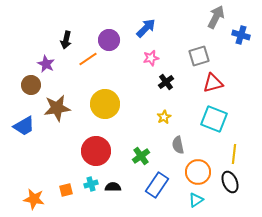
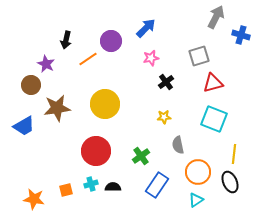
purple circle: moved 2 px right, 1 px down
yellow star: rotated 24 degrees clockwise
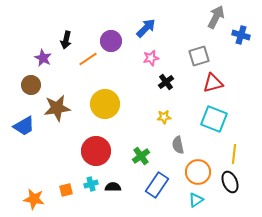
purple star: moved 3 px left, 6 px up
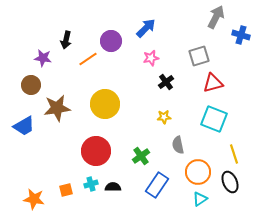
purple star: rotated 18 degrees counterclockwise
yellow line: rotated 24 degrees counterclockwise
cyan triangle: moved 4 px right, 1 px up
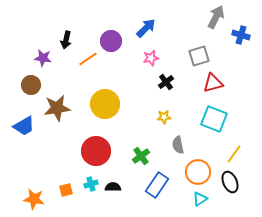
yellow line: rotated 54 degrees clockwise
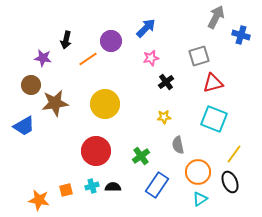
brown star: moved 2 px left, 5 px up
cyan cross: moved 1 px right, 2 px down
orange star: moved 5 px right, 1 px down
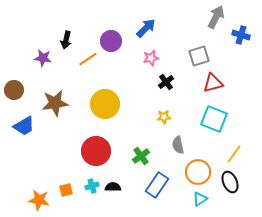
brown circle: moved 17 px left, 5 px down
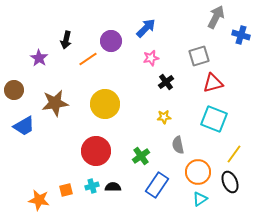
purple star: moved 4 px left; rotated 24 degrees clockwise
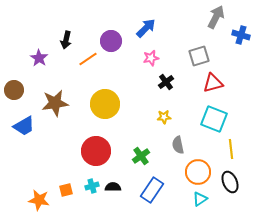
yellow line: moved 3 px left, 5 px up; rotated 42 degrees counterclockwise
blue rectangle: moved 5 px left, 5 px down
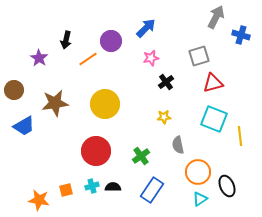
yellow line: moved 9 px right, 13 px up
black ellipse: moved 3 px left, 4 px down
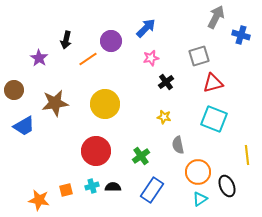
yellow star: rotated 16 degrees clockwise
yellow line: moved 7 px right, 19 px down
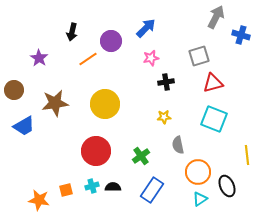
black arrow: moved 6 px right, 8 px up
black cross: rotated 28 degrees clockwise
yellow star: rotated 16 degrees counterclockwise
